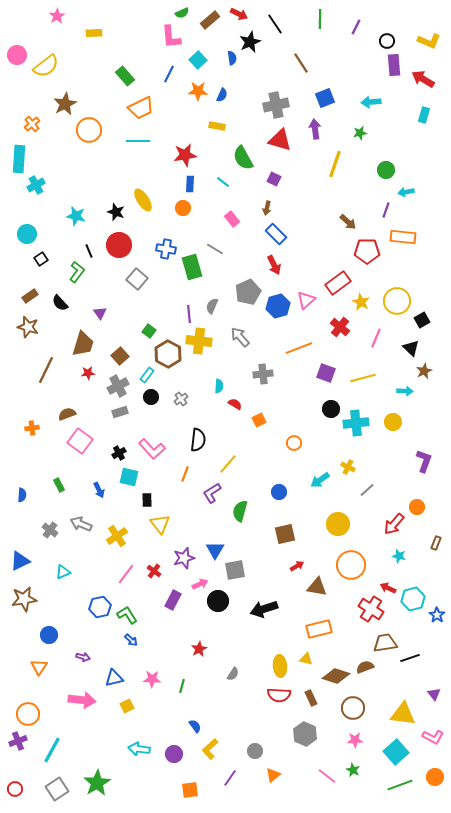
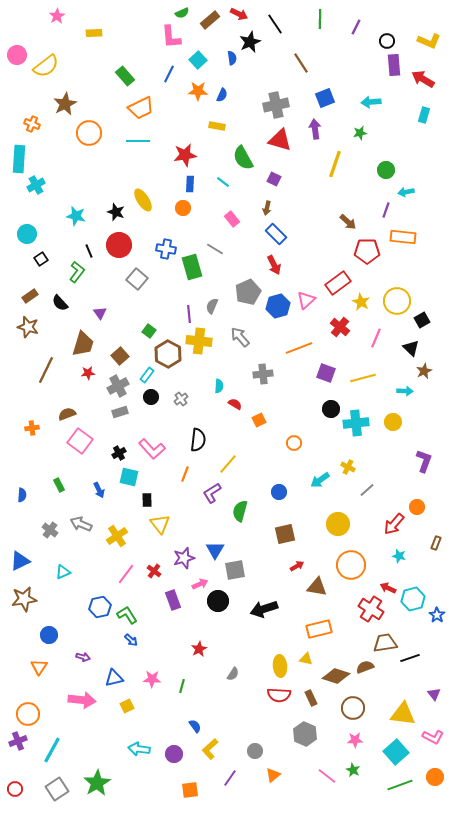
orange cross at (32, 124): rotated 28 degrees counterclockwise
orange circle at (89, 130): moved 3 px down
purple rectangle at (173, 600): rotated 48 degrees counterclockwise
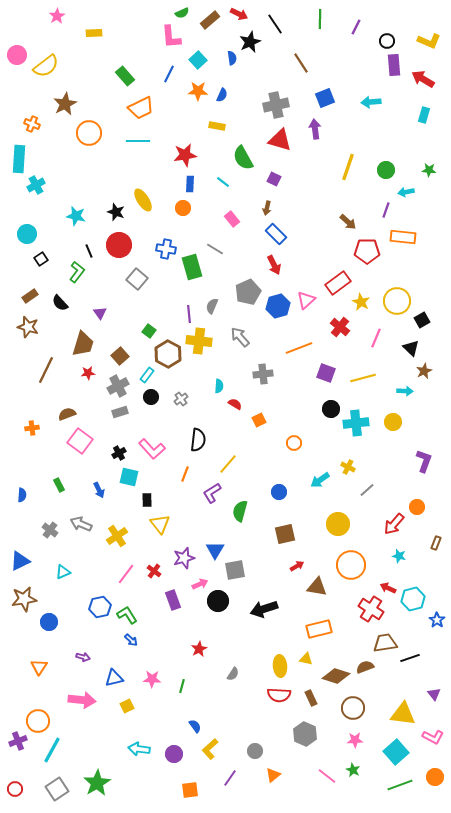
green star at (360, 133): moved 69 px right, 37 px down; rotated 16 degrees clockwise
yellow line at (335, 164): moved 13 px right, 3 px down
blue star at (437, 615): moved 5 px down
blue circle at (49, 635): moved 13 px up
orange circle at (28, 714): moved 10 px right, 7 px down
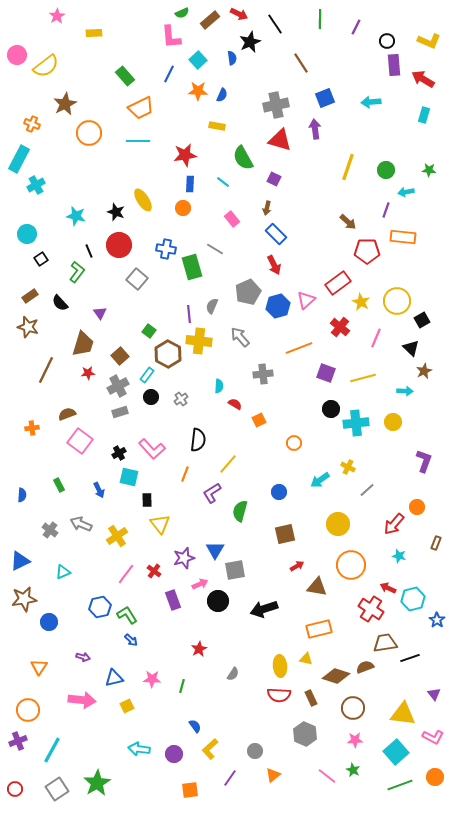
cyan rectangle at (19, 159): rotated 24 degrees clockwise
orange circle at (38, 721): moved 10 px left, 11 px up
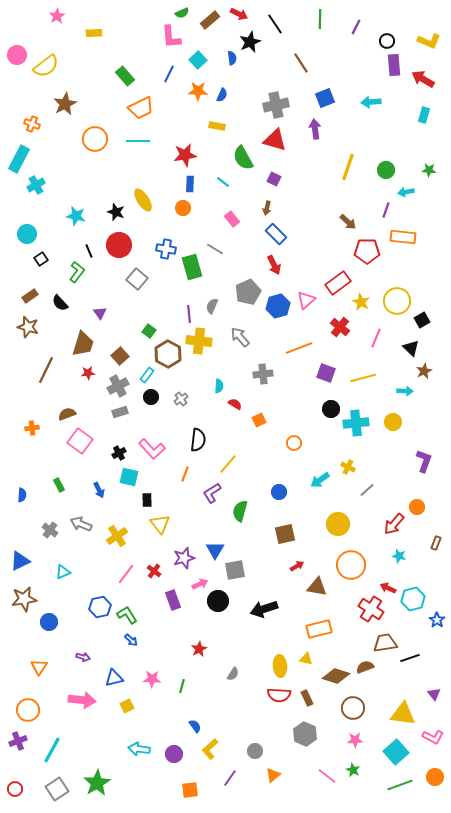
orange circle at (89, 133): moved 6 px right, 6 px down
red triangle at (280, 140): moved 5 px left
brown rectangle at (311, 698): moved 4 px left
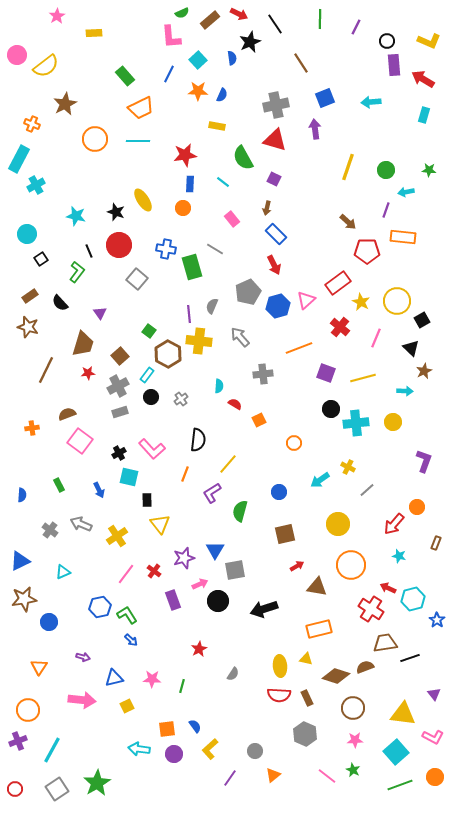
orange square at (190, 790): moved 23 px left, 61 px up
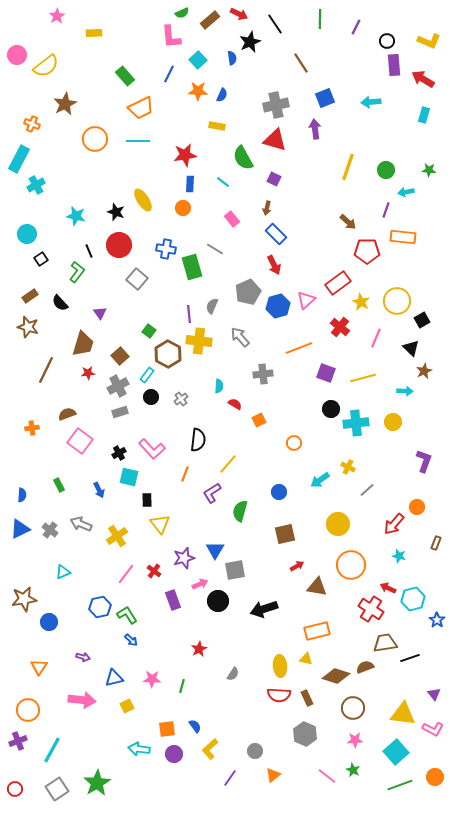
blue triangle at (20, 561): moved 32 px up
orange rectangle at (319, 629): moved 2 px left, 2 px down
pink L-shape at (433, 737): moved 8 px up
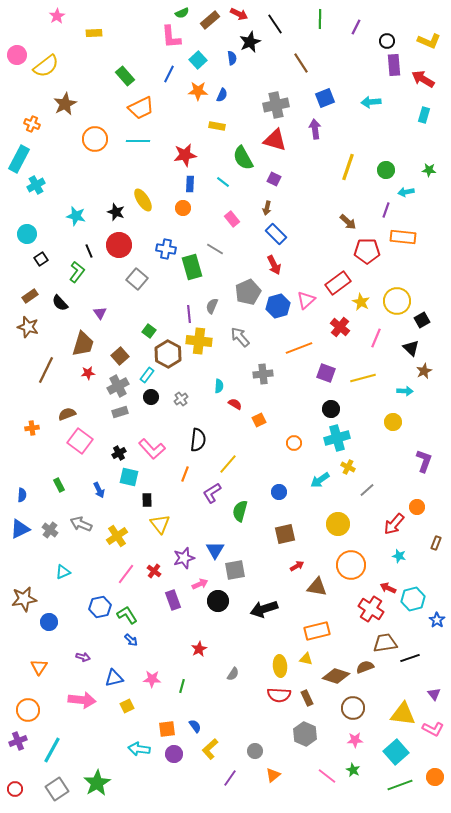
cyan cross at (356, 423): moved 19 px left, 15 px down; rotated 10 degrees counterclockwise
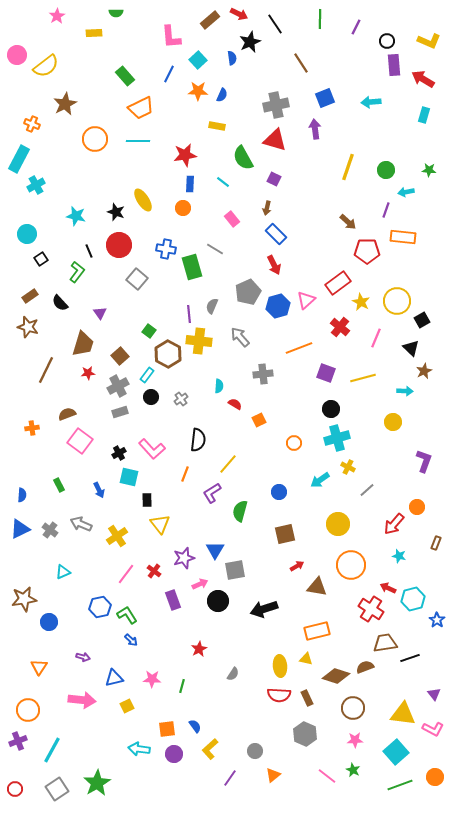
green semicircle at (182, 13): moved 66 px left; rotated 24 degrees clockwise
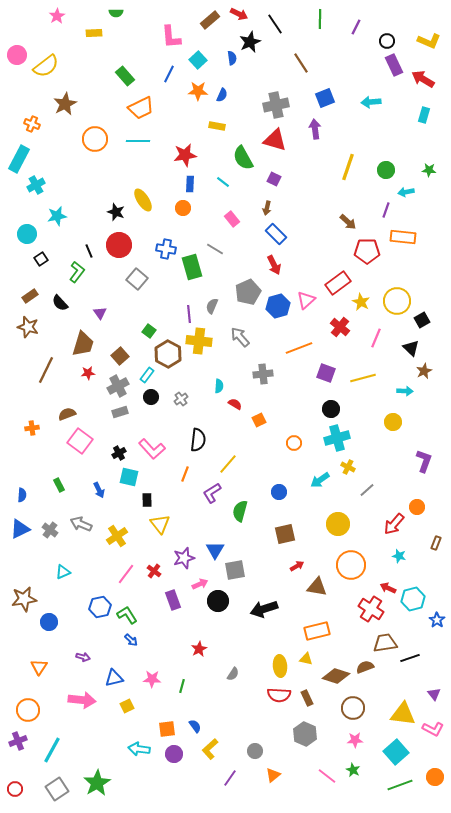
purple rectangle at (394, 65): rotated 20 degrees counterclockwise
cyan star at (76, 216): moved 19 px left; rotated 24 degrees counterclockwise
